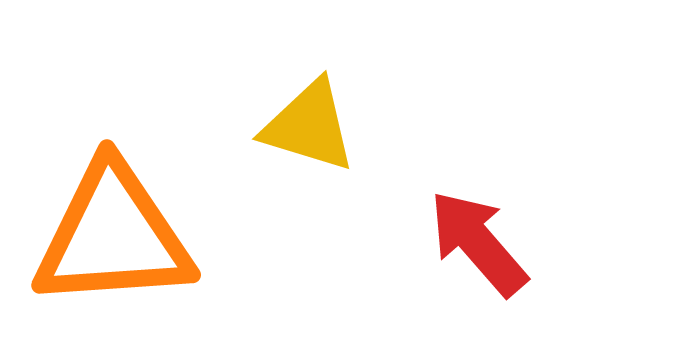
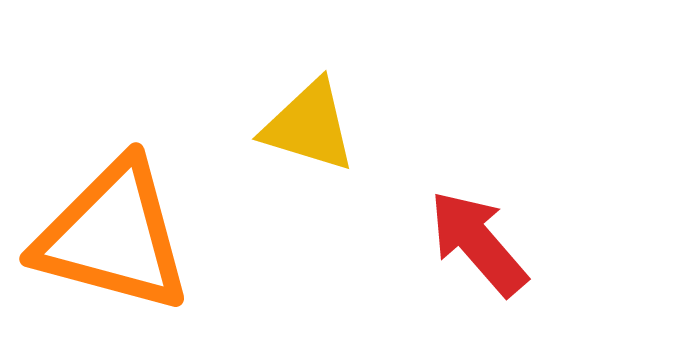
orange triangle: rotated 19 degrees clockwise
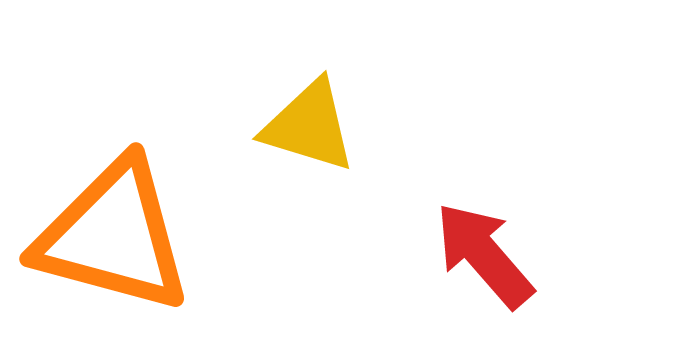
red arrow: moved 6 px right, 12 px down
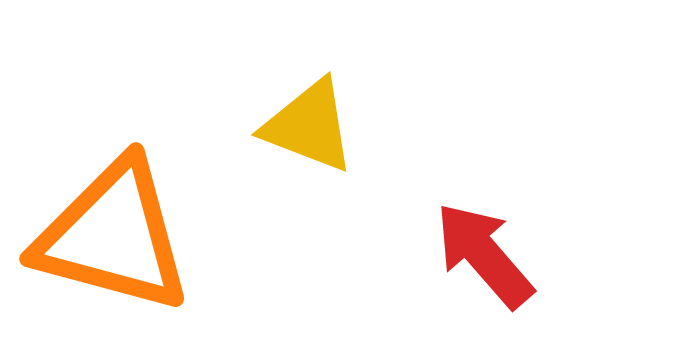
yellow triangle: rotated 4 degrees clockwise
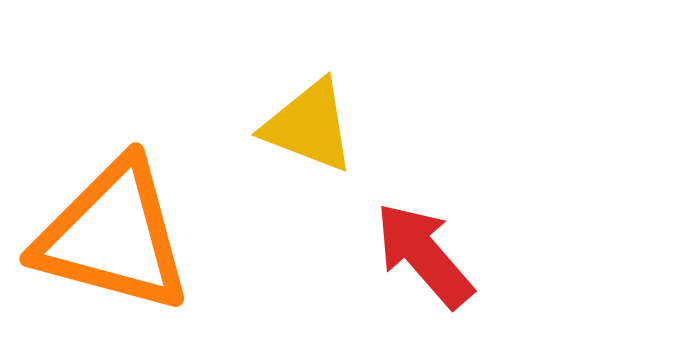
red arrow: moved 60 px left
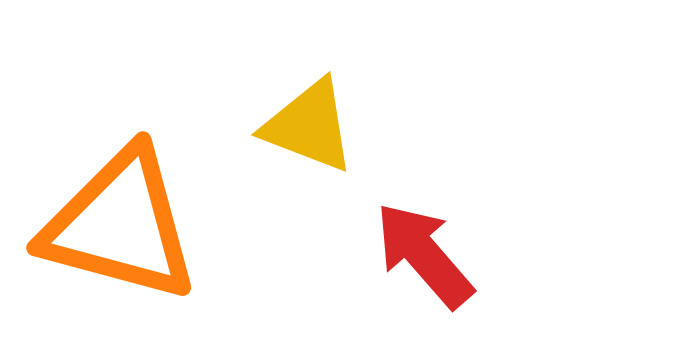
orange triangle: moved 7 px right, 11 px up
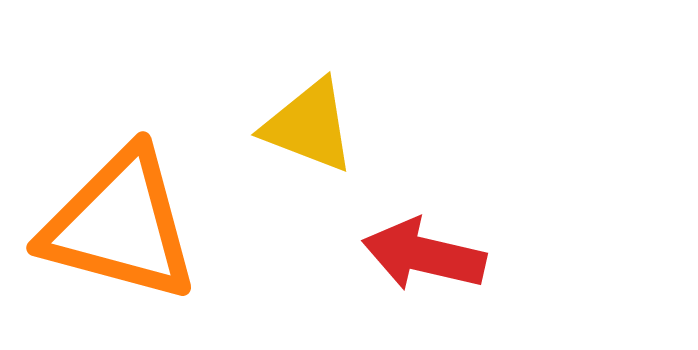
red arrow: rotated 36 degrees counterclockwise
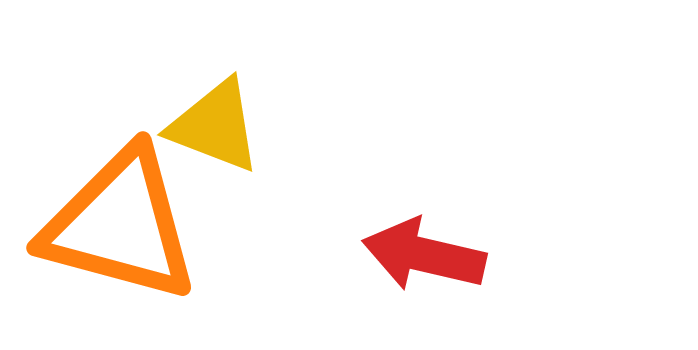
yellow triangle: moved 94 px left
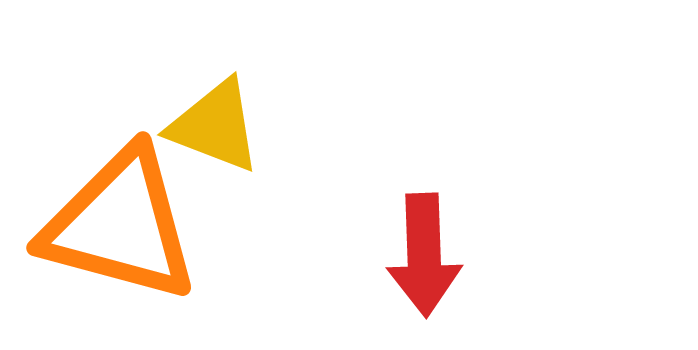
red arrow: rotated 105 degrees counterclockwise
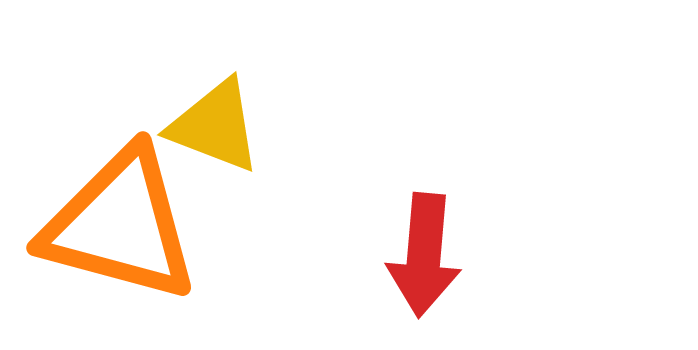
red arrow: rotated 7 degrees clockwise
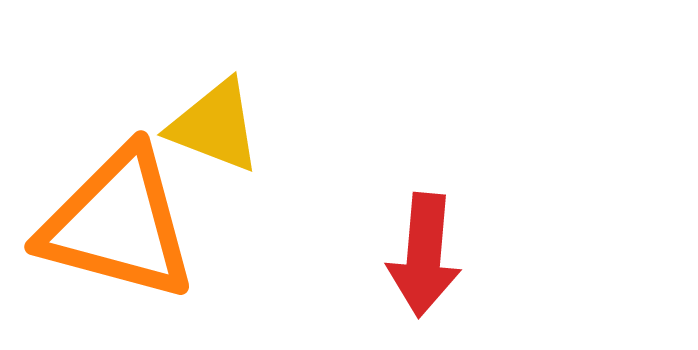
orange triangle: moved 2 px left, 1 px up
